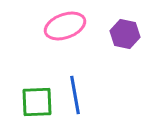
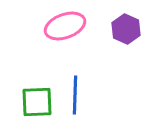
purple hexagon: moved 1 px right, 5 px up; rotated 12 degrees clockwise
blue line: rotated 12 degrees clockwise
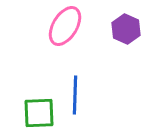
pink ellipse: rotated 39 degrees counterclockwise
green square: moved 2 px right, 11 px down
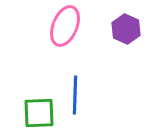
pink ellipse: rotated 9 degrees counterclockwise
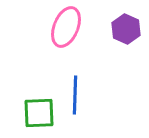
pink ellipse: moved 1 px right, 1 px down
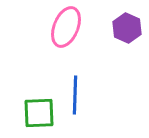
purple hexagon: moved 1 px right, 1 px up
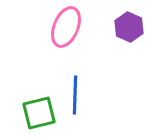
purple hexagon: moved 2 px right, 1 px up
green square: rotated 12 degrees counterclockwise
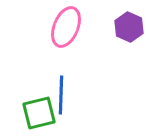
blue line: moved 14 px left
